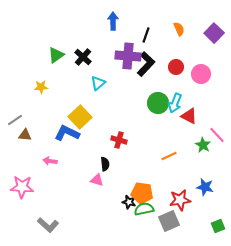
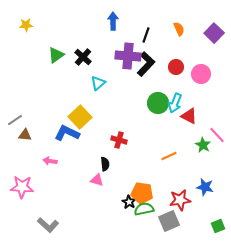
yellow star: moved 15 px left, 62 px up
black star: rotated 16 degrees clockwise
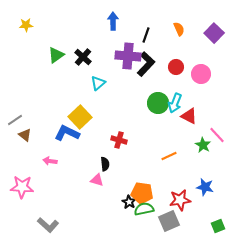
brown triangle: rotated 32 degrees clockwise
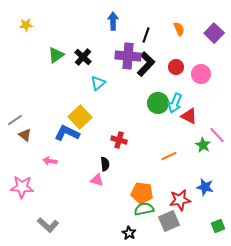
black star: moved 31 px down
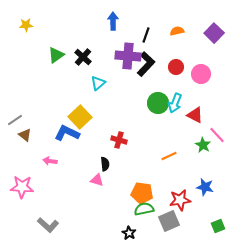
orange semicircle: moved 2 px left, 2 px down; rotated 80 degrees counterclockwise
red triangle: moved 6 px right, 1 px up
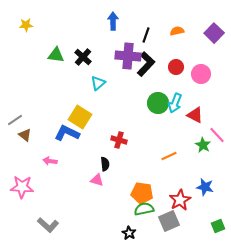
green triangle: rotated 42 degrees clockwise
yellow square: rotated 15 degrees counterclockwise
red star: rotated 20 degrees counterclockwise
